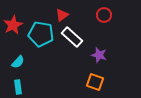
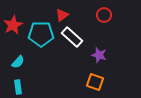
cyan pentagon: rotated 10 degrees counterclockwise
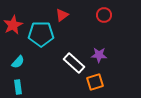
white rectangle: moved 2 px right, 26 px down
purple star: rotated 14 degrees counterclockwise
orange square: rotated 36 degrees counterclockwise
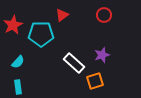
purple star: moved 3 px right; rotated 21 degrees counterclockwise
orange square: moved 1 px up
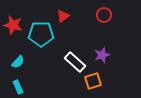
red triangle: moved 1 px right, 1 px down
red star: rotated 30 degrees counterclockwise
white rectangle: moved 1 px right, 1 px up
orange square: moved 2 px left
cyan rectangle: rotated 16 degrees counterclockwise
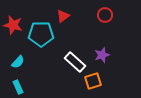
red circle: moved 1 px right
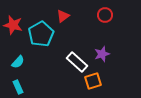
cyan pentagon: rotated 30 degrees counterclockwise
purple star: moved 1 px up
white rectangle: moved 2 px right
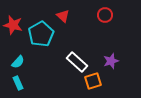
red triangle: rotated 40 degrees counterclockwise
purple star: moved 9 px right, 7 px down
cyan rectangle: moved 4 px up
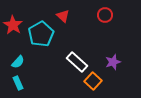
red star: rotated 18 degrees clockwise
purple star: moved 2 px right, 1 px down
orange square: rotated 30 degrees counterclockwise
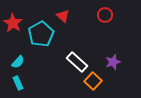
red star: moved 2 px up
